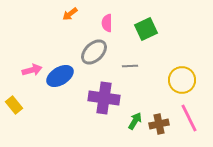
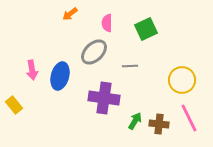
pink arrow: rotated 96 degrees clockwise
blue ellipse: rotated 44 degrees counterclockwise
brown cross: rotated 18 degrees clockwise
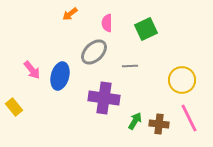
pink arrow: rotated 30 degrees counterclockwise
yellow rectangle: moved 2 px down
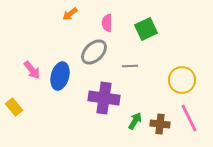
brown cross: moved 1 px right
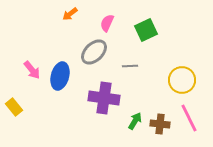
pink semicircle: rotated 24 degrees clockwise
green square: moved 1 px down
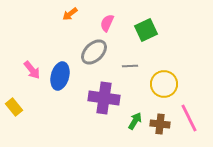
yellow circle: moved 18 px left, 4 px down
